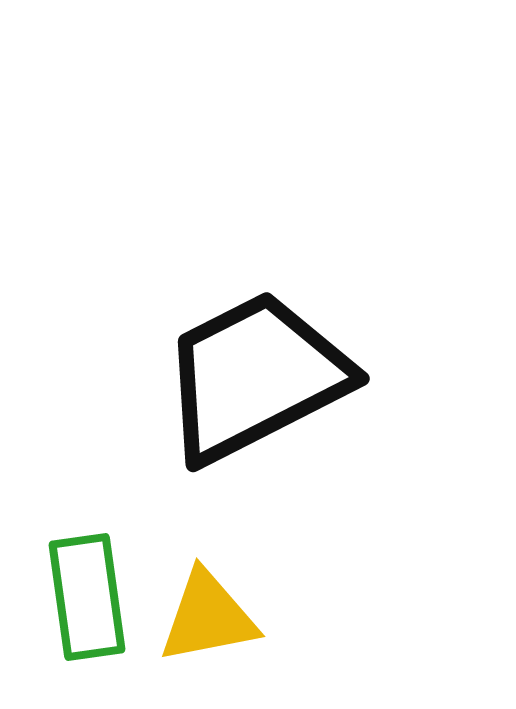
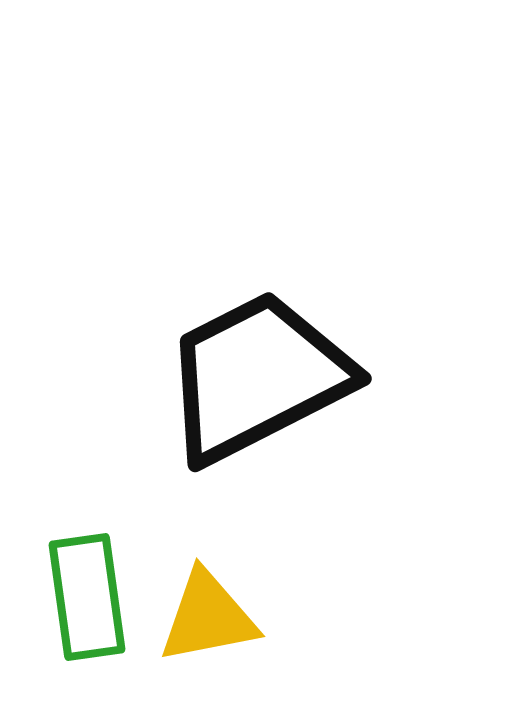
black trapezoid: moved 2 px right
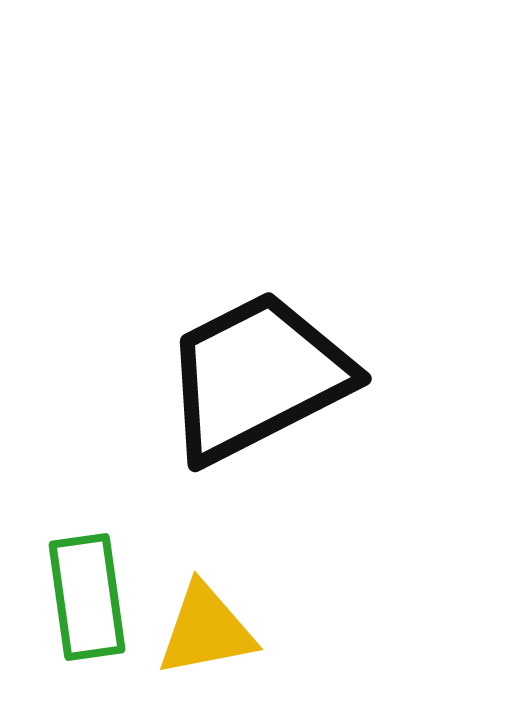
yellow triangle: moved 2 px left, 13 px down
